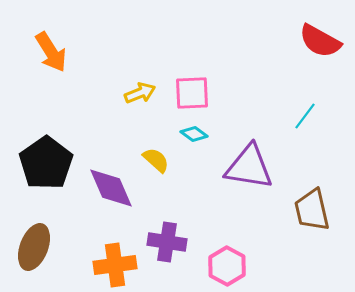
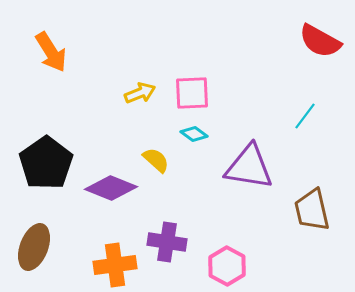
purple diamond: rotated 45 degrees counterclockwise
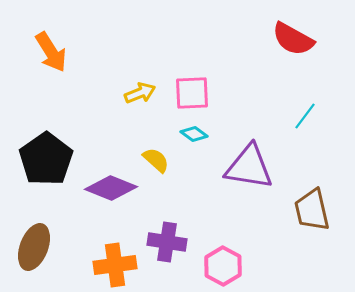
red semicircle: moved 27 px left, 2 px up
black pentagon: moved 4 px up
pink hexagon: moved 4 px left
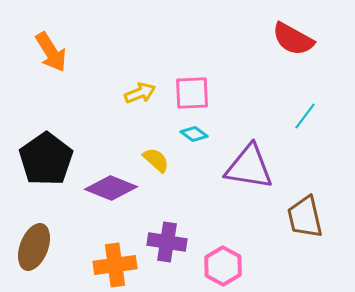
brown trapezoid: moved 7 px left, 7 px down
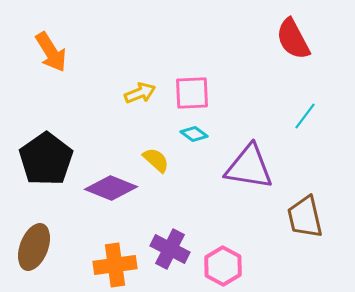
red semicircle: rotated 33 degrees clockwise
purple cross: moved 3 px right, 7 px down; rotated 18 degrees clockwise
